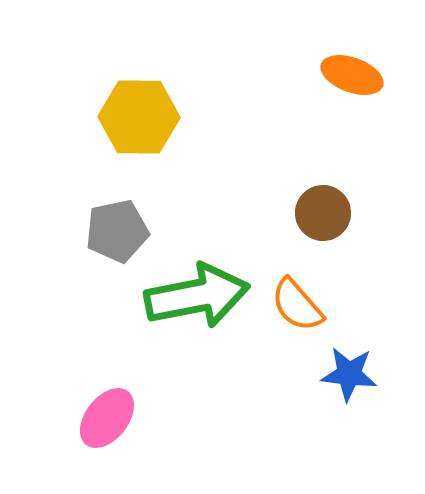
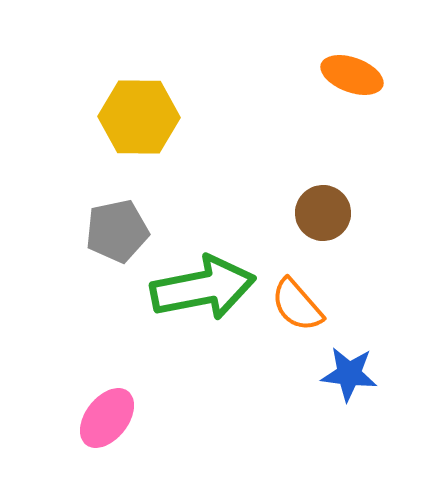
green arrow: moved 6 px right, 8 px up
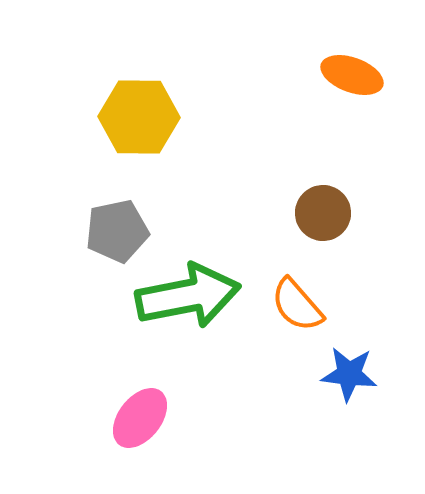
green arrow: moved 15 px left, 8 px down
pink ellipse: moved 33 px right
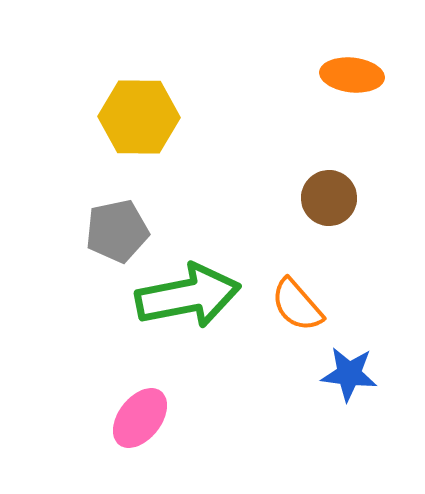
orange ellipse: rotated 14 degrees counterclockwise
brown circle: moved 6 px right, 15 px up
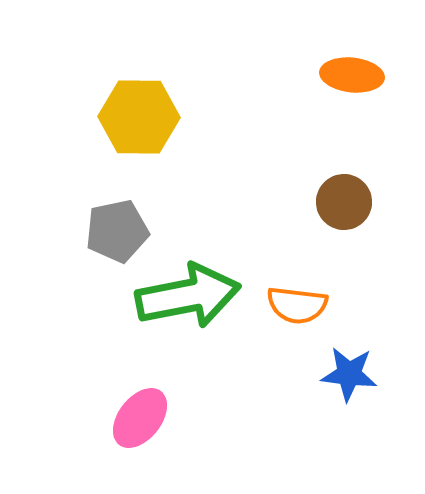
brown circle: moved 15 px right, 4 px down
orange semicircle: rotated 42 degrees counterclockwise
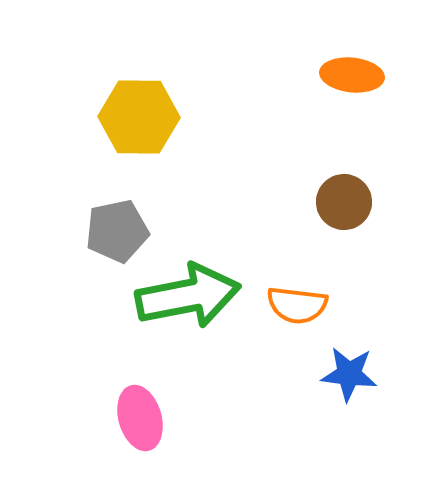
pink ellipse: rotated 54 degrees counterclockwise
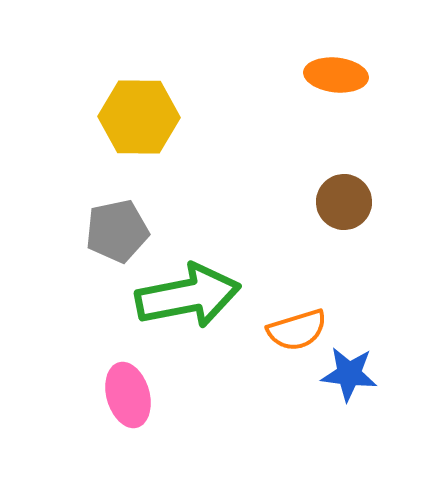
orange ellipse: moved 16 px left
orange semicircle: moved 25 px down; rotated 24 degrees counterclockwise
pink ellipse: moved 12 px left, 23 px up
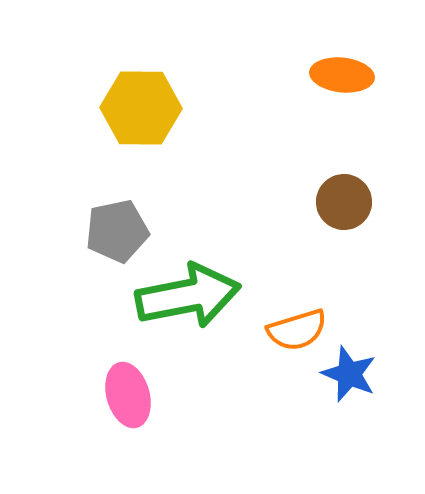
orange ellipse: moved 6 px right
yellow hexagon: moved 2 px right, 9 px up
blue star: rotated 16 degrees clockwise
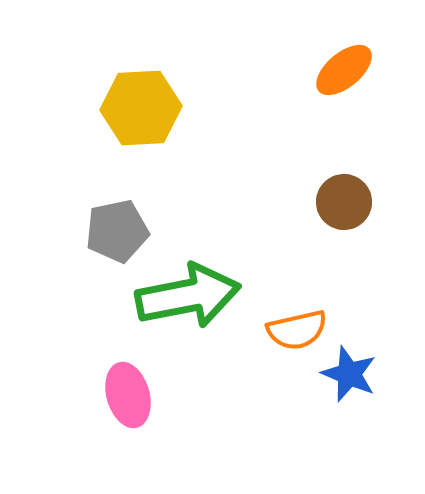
orange ellipse: moved 2 px right, 5 px up; rotated 46 degrees counterclockwise
yellow hexagon: rotated 4 degrees counterclockwise
orange semicircle: rotated 4 degrees clockwise
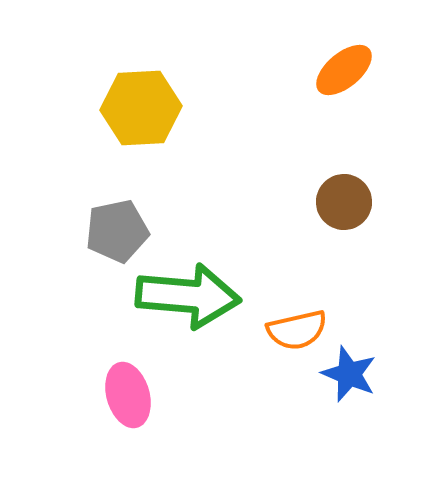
green arrow: rotated 16 degrees clockwise
